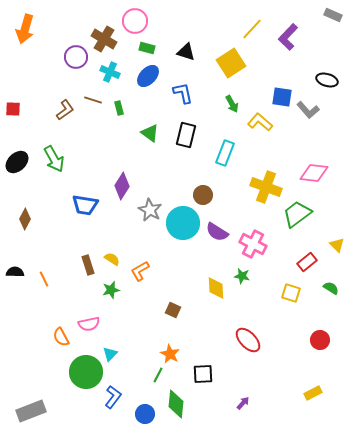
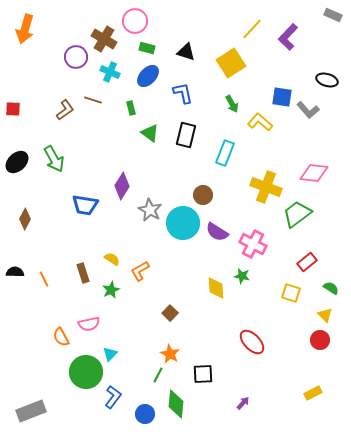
green rectangle at (119, 108): moved 12 px right
yellow triangle at (337, 245): moved 12 px left, 70 px down
brown rectangle at (88, 265): moved 5 px left, 8 px down
green star at (111, 290): rotated 12 degrees counterclockwise
brown square at (173, 310): moved 3 px left, 3 px down; rotated 21 degrees clockwise
red ellipse at (248, 340): moved 4 px right, 2 px down
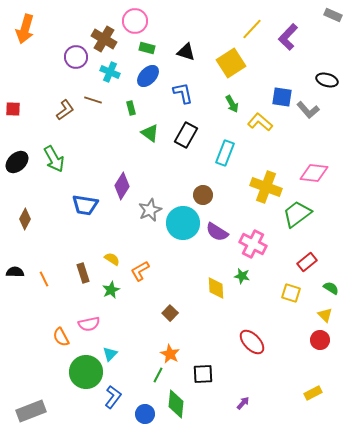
black rectangle at (186, 135): rotated 15 degrees clockwise
gray star at (150, 210): rotated 20 degrees clockwise
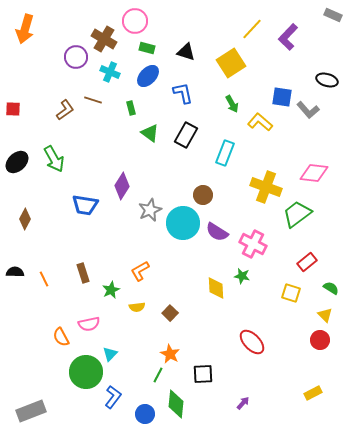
yellow semicircle at (112, 259): moved 25 px right, 48 px down; rotated 140 degrees clockwise
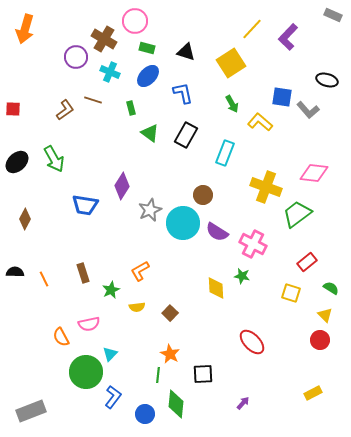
green line at (158, 375): rotated 21 degrees counterclockwise
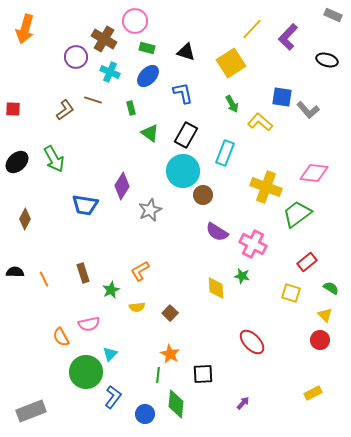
black ellipse at (327, 80): moved 20 px up
cyan circle at (183, 223): moved 52 px up
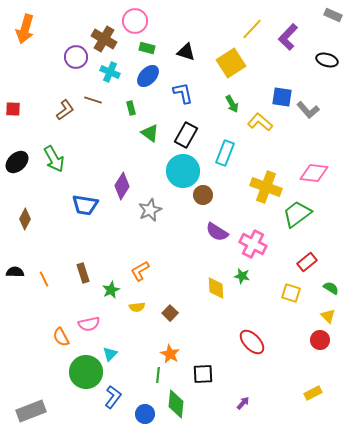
yellow triangle at (325, 315): moved 3 px right, 1 px down
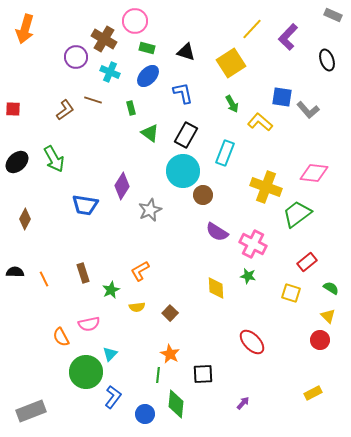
black ellipse at (327, 60): rotated 55 degrees clockwise
green star at (242, 276): moved 6 px right
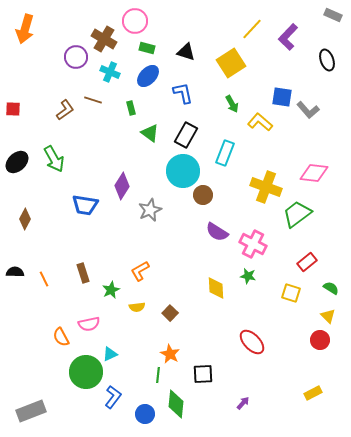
cyan triangle at (110, 354): rotated 21 degrees clockwise
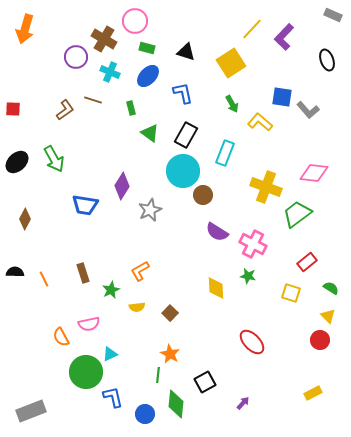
purple L-shape at (288, 37): moved 4 px left
black square at (203, 374): moved 2 px right, 8 px down; rotated 25 degrees counterclockwise
blue L-shape at (113, 397): rotated 50 degrees counterclockwise
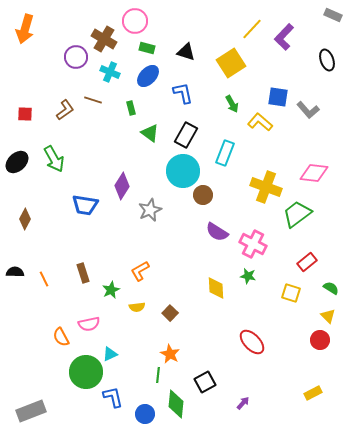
blue square at (282, 97): moved 4 px left
red square at (13, 109): moved 12 px right, 5 px down
